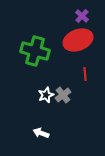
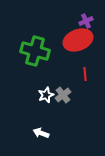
purple cross: moved 4 px right, 5 px down; rotated 24 degrees clockwise
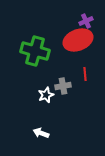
gray cross: moved 9 px up; rotated 28 degrees clockwise
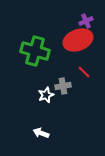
red line: moved 1 px left, 2 px up; rotated 40 degrees counterclockwise
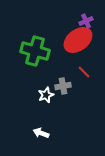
red ellipse: rotated 16 degrees counterclockwise
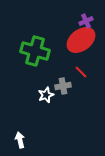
red ellipse: moved 3 px right
red line: moved 3 px left
white arrow: moved 21 px left, 7 px down; rotated 56 degrees clockwise
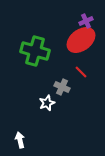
gray cross: moved 1 px left, 1 px down; rotated 35 degrees clockwise
white star: moved 1 px right, 8 px down
